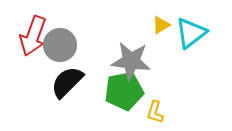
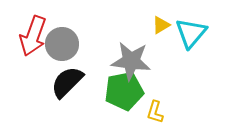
cyan triangle: rotated 12 degrees counterclockwise
gray circle: moved 2 px right, 1 px up
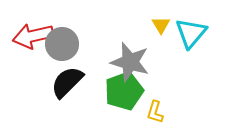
yellow triangle: rotated 30 degrees counterclockwise
red arrow: rotated 57 degrees clockwise
gray star: moved 1 px left, 1 px down; rotated 9 degrees clockwise
green pentagon: rotated 9 degrees counterclockwise
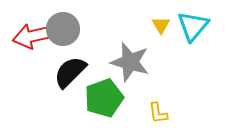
cyan triangle: moved 2 px right, 7 px up
gray circle: moved 1 px right, 15 px up
black semicircle: moved 3 px right, 10 px up
green pentagon: moved 20 px left, 7 px down
yellow L-shape: moved 3 px right, 1 px down; rotated 25 degrees counterclockwise
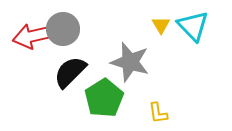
cyan triangle: rotated 24 degrees counterclockwise
green pentagon: rotated 12 degrees counterclockwise
